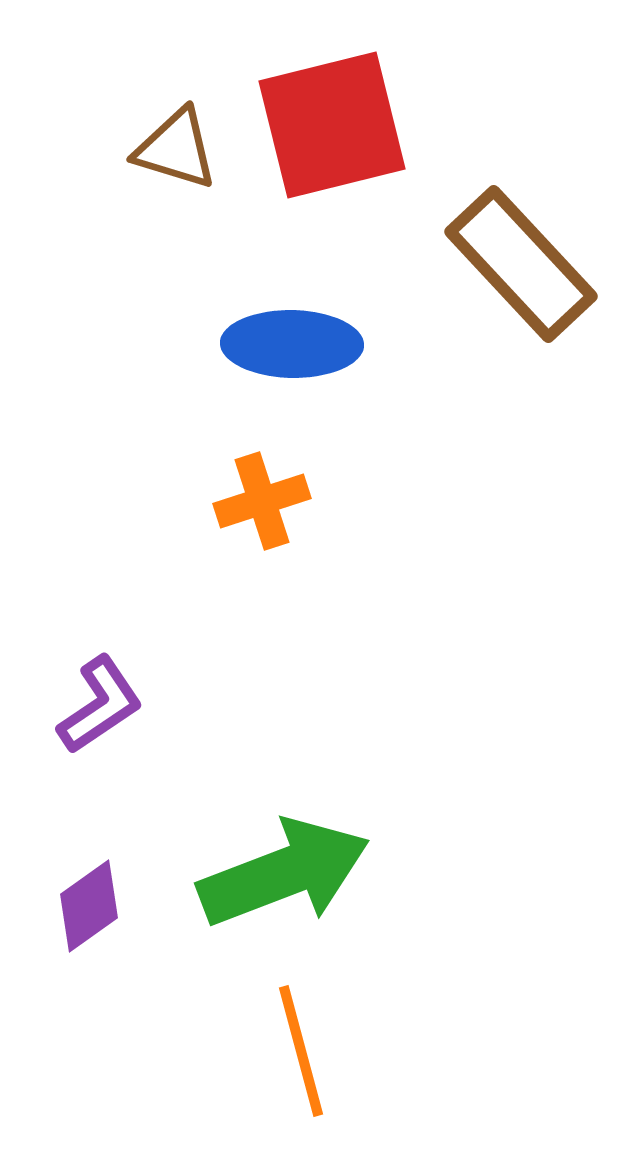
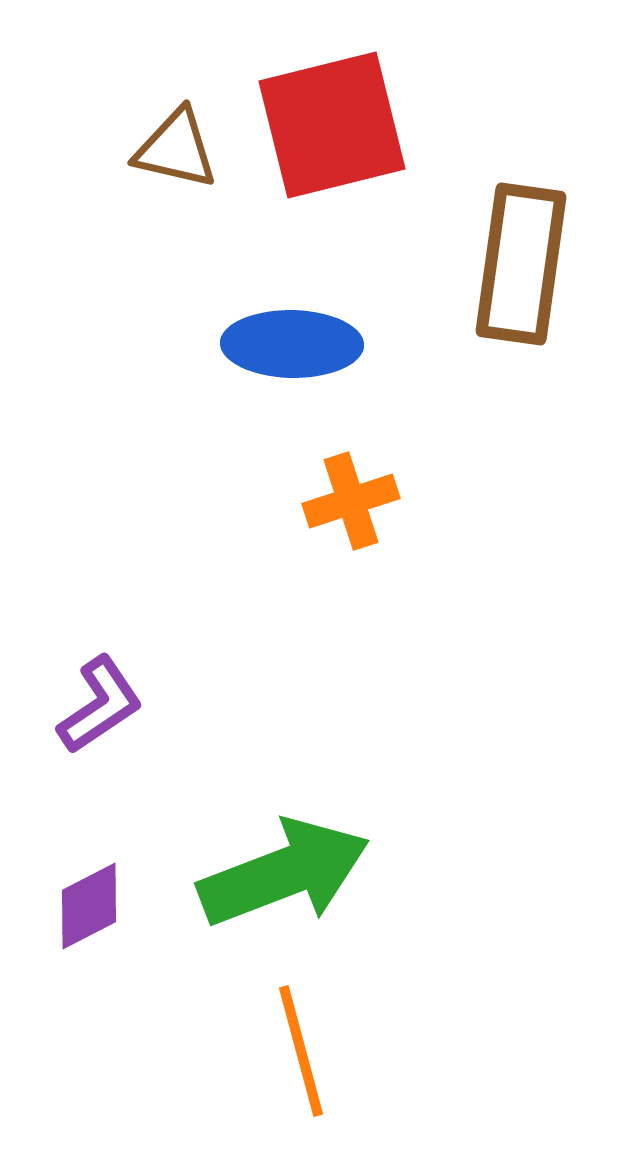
brown triangle: rotated 4 degrees counterclockwise
brown rectangle: rotated 51 degrees clockwise
orange cross: moved 89 px right
purple diamond: rotated 8 degrees clockwise
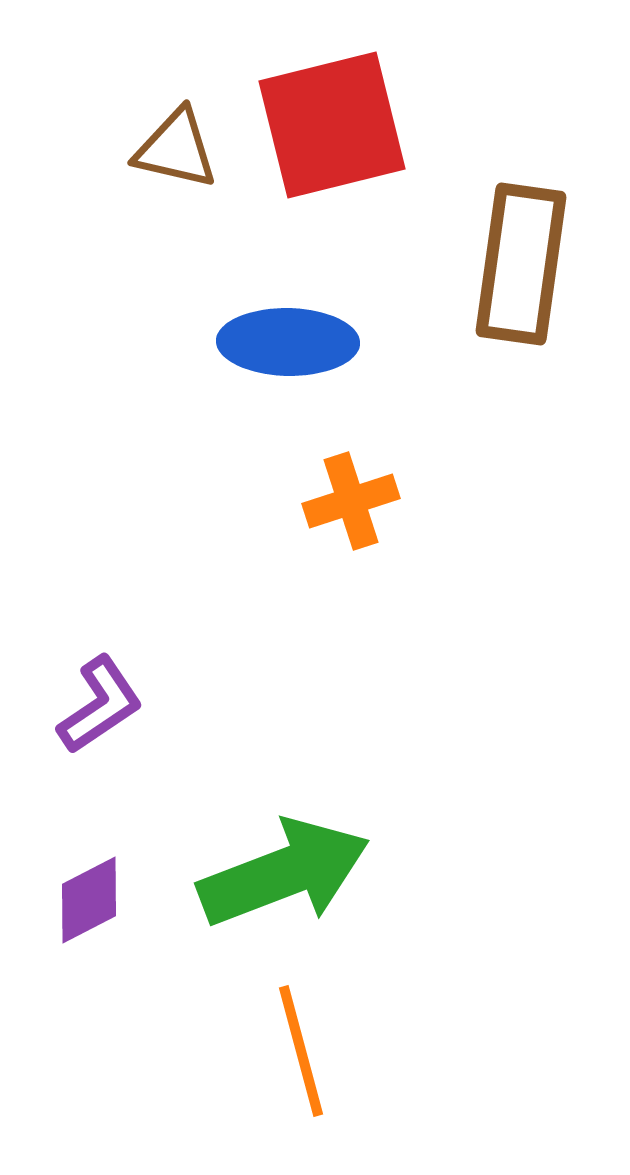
blue ellipse: moved 4 px left, 2 px up
purple diamond: moved 6 px up
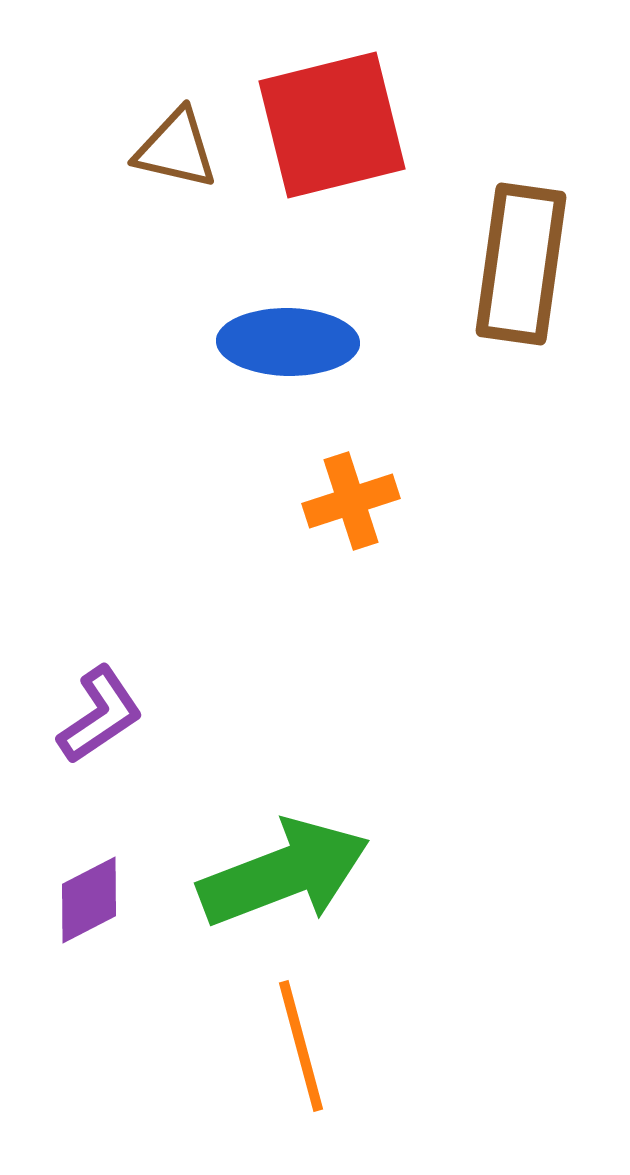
purple L-shape: moved 10 px down
orange line: moved 5 px up
